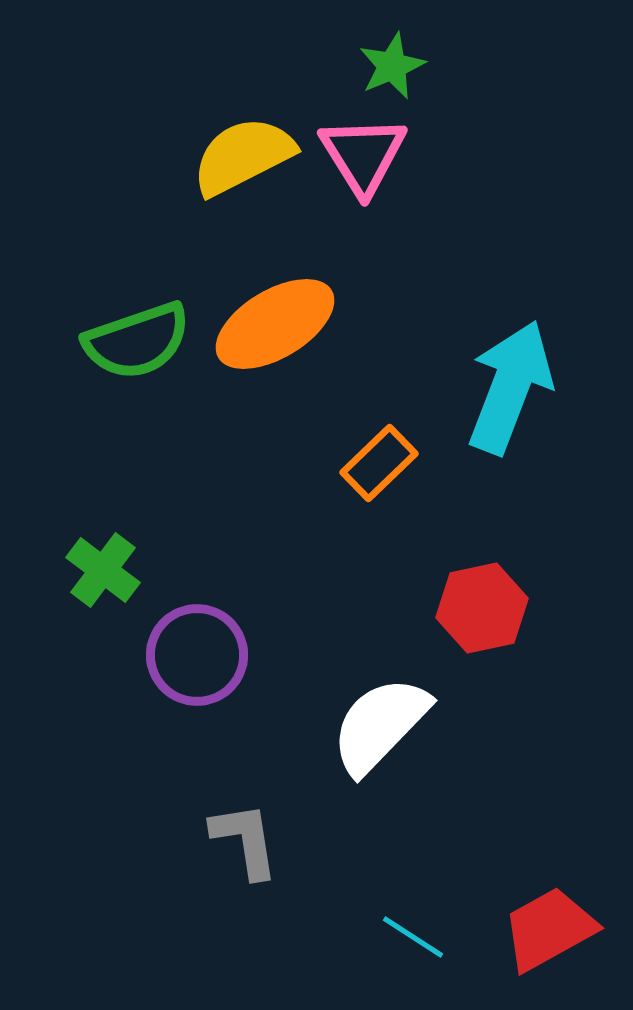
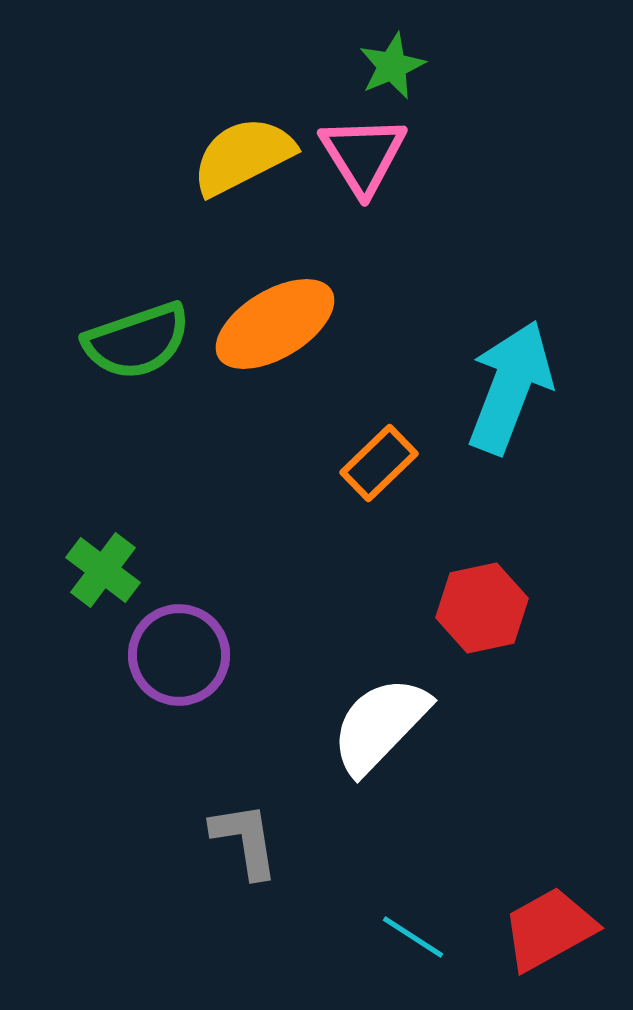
purple circle: moved 18 px left
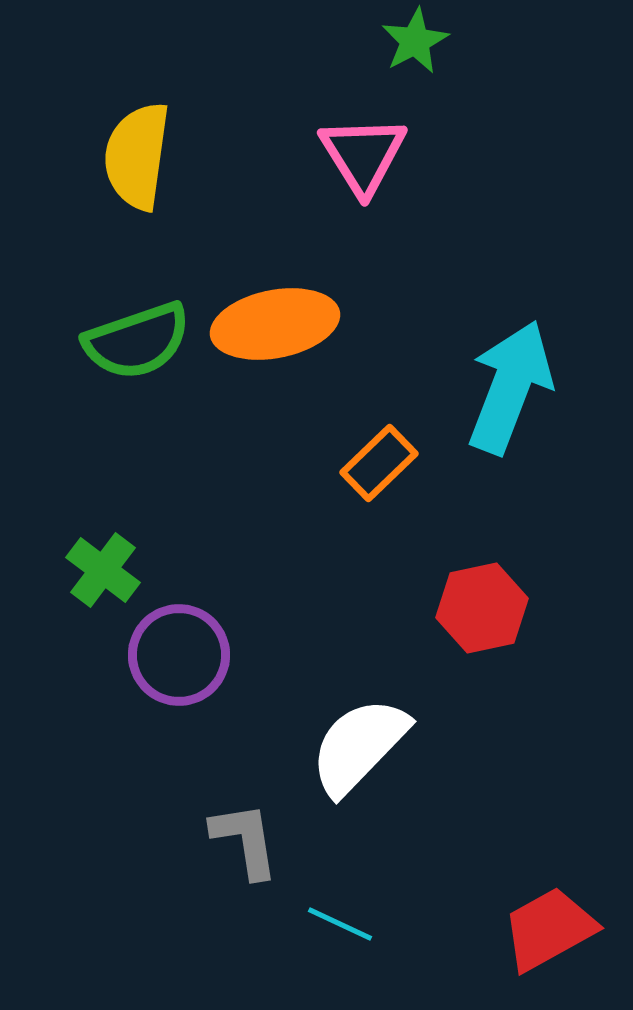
green star: moved 23 px right, 25 px up; rotated 4 degrees counterclockwise
yellow semicircle: moved 106 px left; rotated 55 degrees counterclockwise
orange ellipse: rotated 20 degrees clockwise
white semicircle: moved 21 px left, 21 px down
cyan line: moved 73 px left, 13 px up; rotated 8 degrees counterclockwise
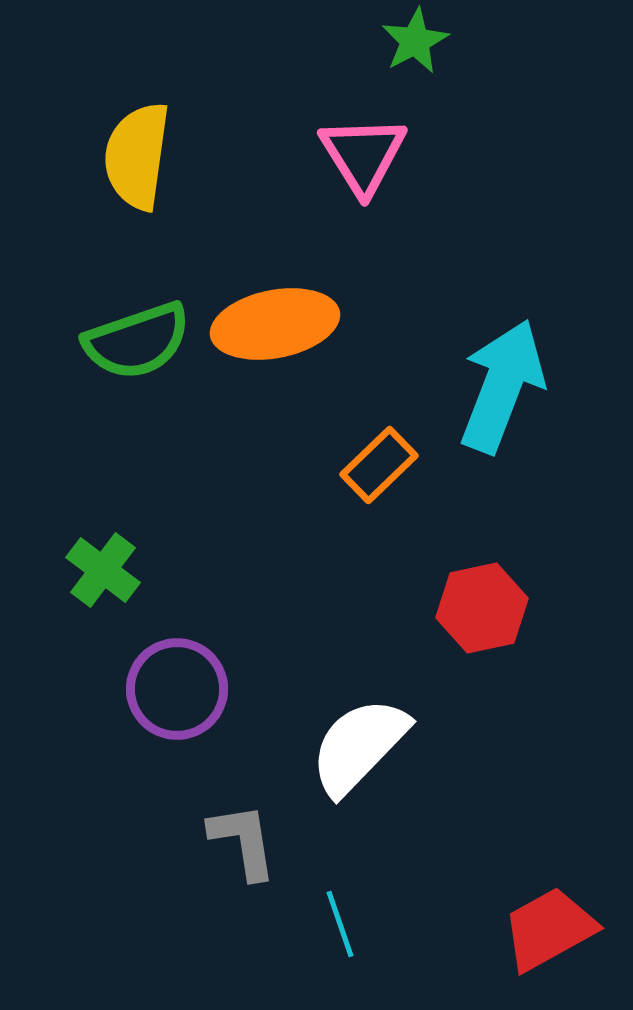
cyan arrow: moved 8 px left, 1 px up
orange rectangle: moved 2 px down
purple circle: moved 2 px left, 34 px down
gray L-shape: moved 2 px left, 1 px down
cyan line: rotated 46 degrees clockwise
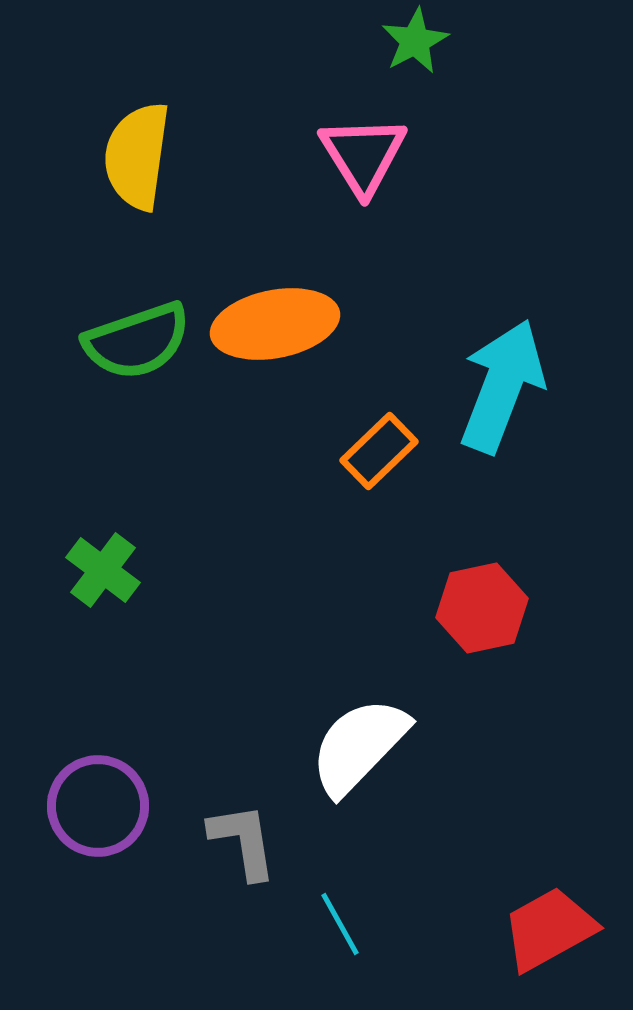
orange rectangle: moved 14 px up
purple circle: moved 79 px left, 117 px down
cyan line: rotated 10 degrees counterclockwise
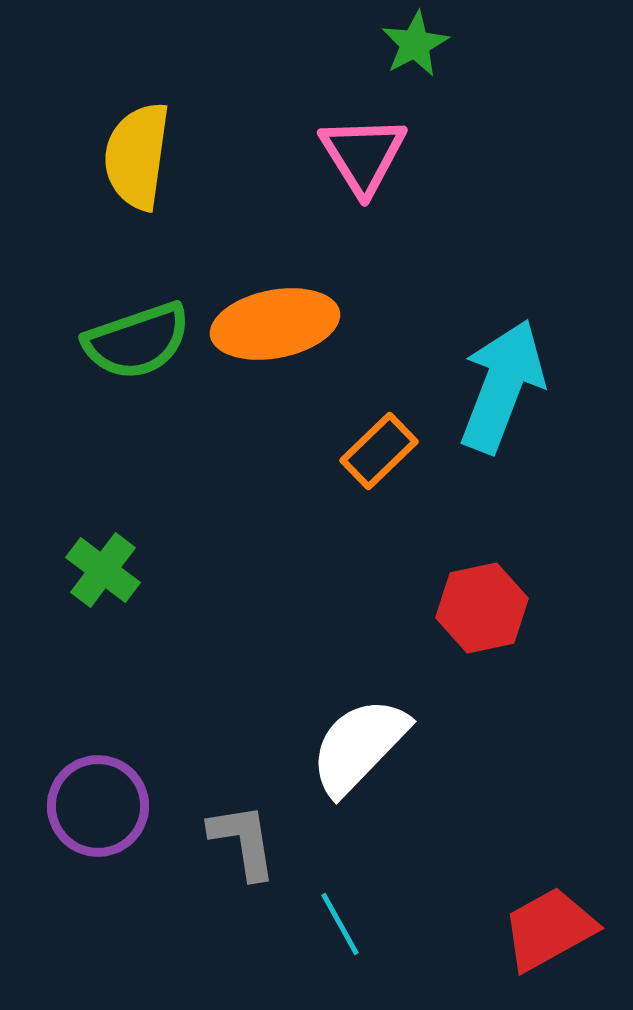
green star: moved 3 px down
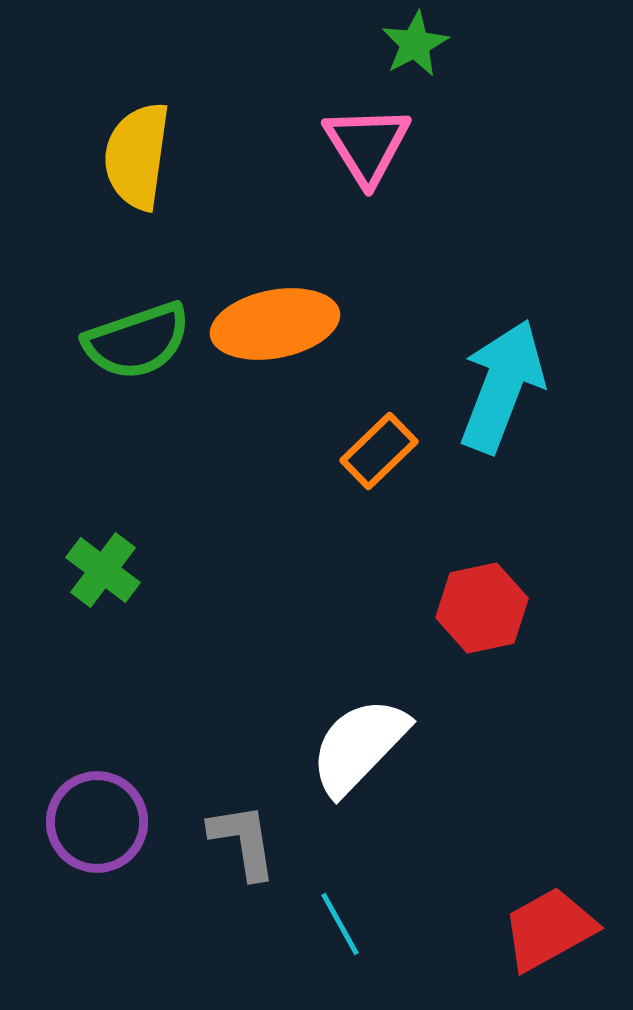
pink triangle: moved 4 px right, 10 px up
purple circle: moved 1 px left, 16 px down
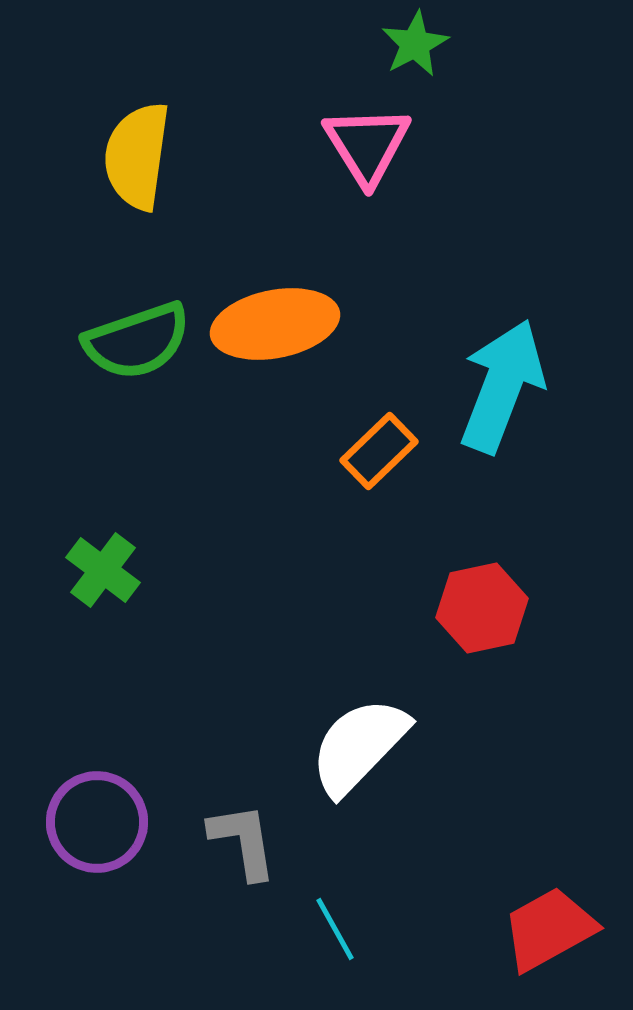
cyan line: moved 5 px left, 5 px down
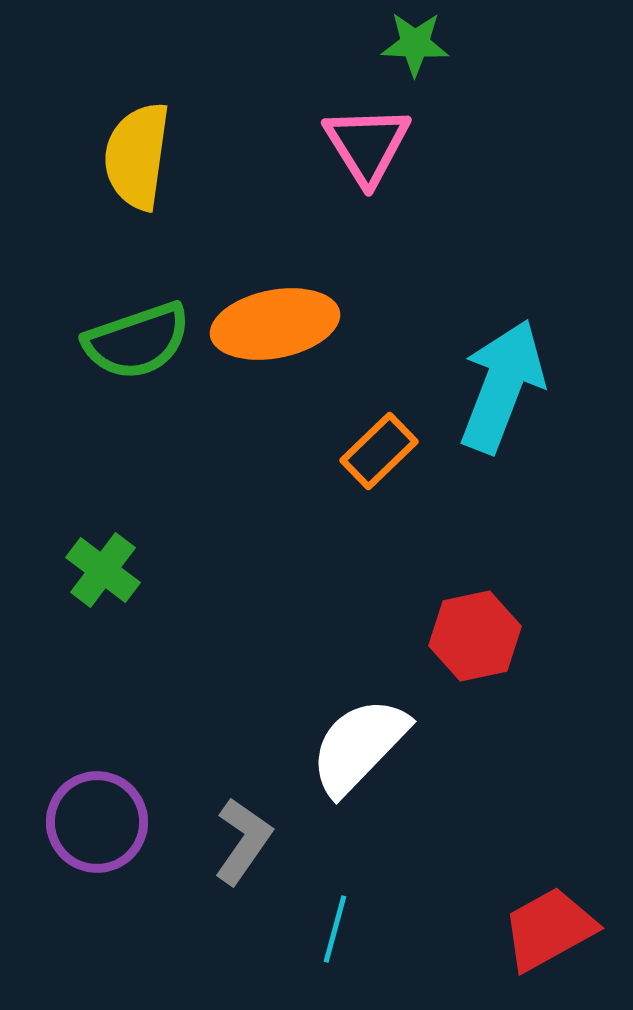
green star: rotated 30 degrees clockwise
red hexagon: moved 7 px left, 28 px down
gray L-shape: rotated 44 degrees clockwise
cyan line: rotated 44 degrees clockwise
